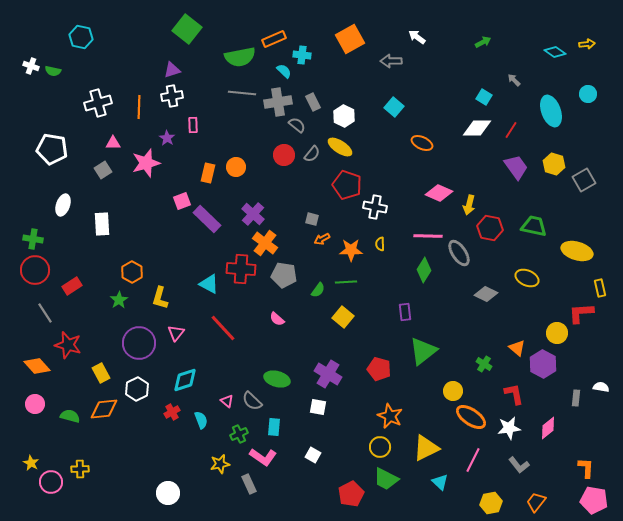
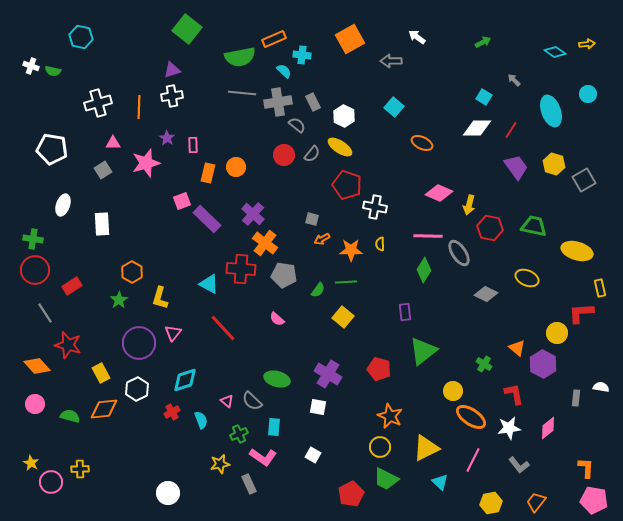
pink rectangle at (193, 125): moved 20 px down
pink triangle at (176, 333): moved 3 px left
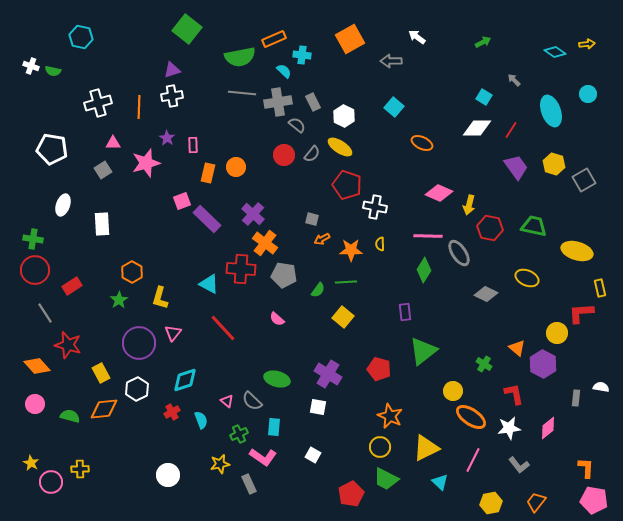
white circle at (168, 493): moved 18 px up
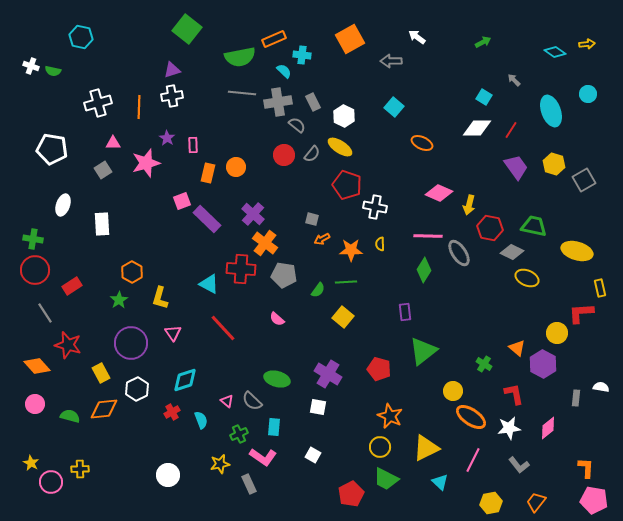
gray diamond at (486, 294): moved 26 px right, 42 px up
pink triangle at (173, 333): rotated 12 degrees counterclockwise
purple circle at (139, 343): moved 8 px left
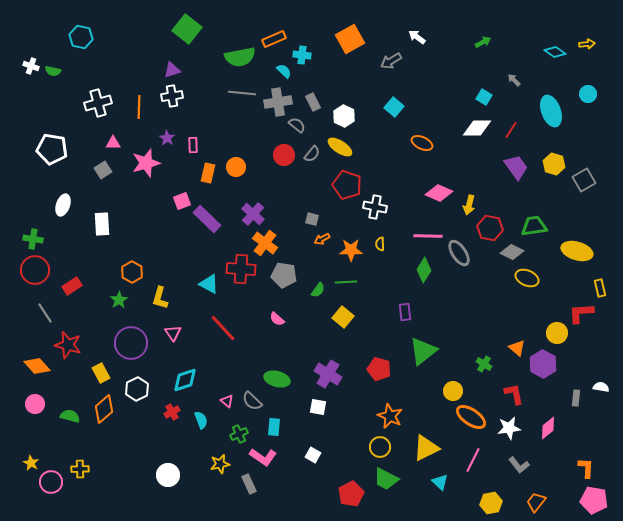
gray arrow at (391, 61): rotated 30 degrees counterclockwise
green trapezoid at (534, 226): rotated 20 degrees counterclockwise
orange diamond at (104, 409): rotated 36 degrees counterclockwise
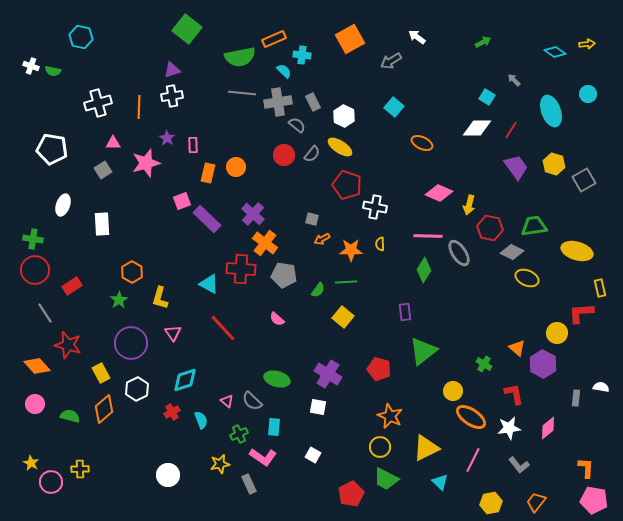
cyan square at (484, 97): moved 3 px right
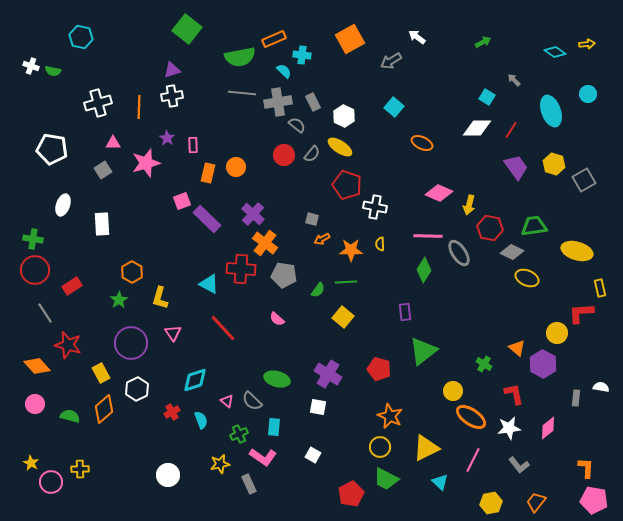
cyan diamond at (185, 380): moved 10 px right
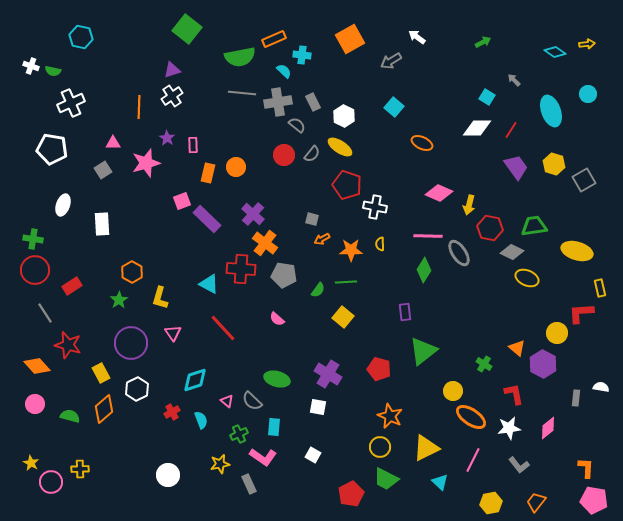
white cross at (172, 96): rotated 25 degrees counterclockwise
white cross at (98, 103): moved 27 px left; rotated 8 degrees counterclockwise
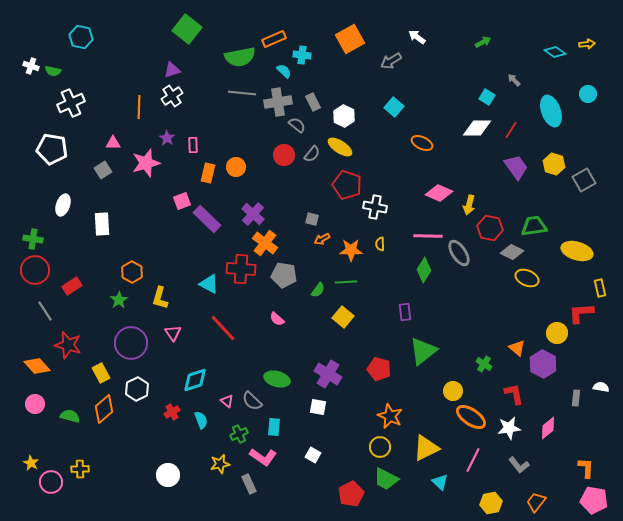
gray line at (45, 313): moved 2 px up
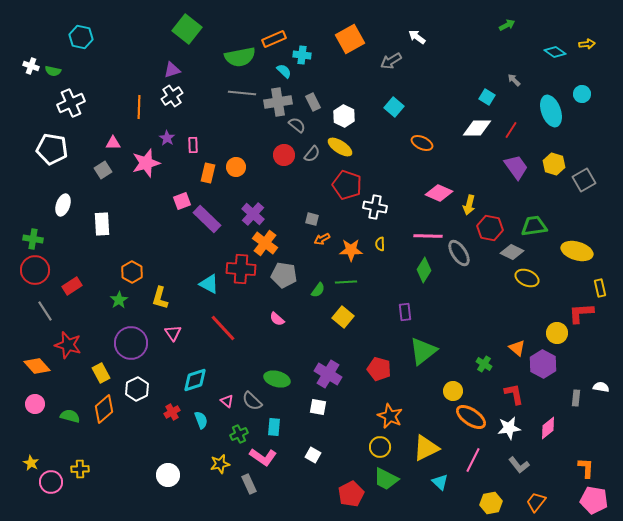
green arrow at (483, 42): moved 24 px right, 17 px up
cyan circle at (588, 94): moved 6 px left
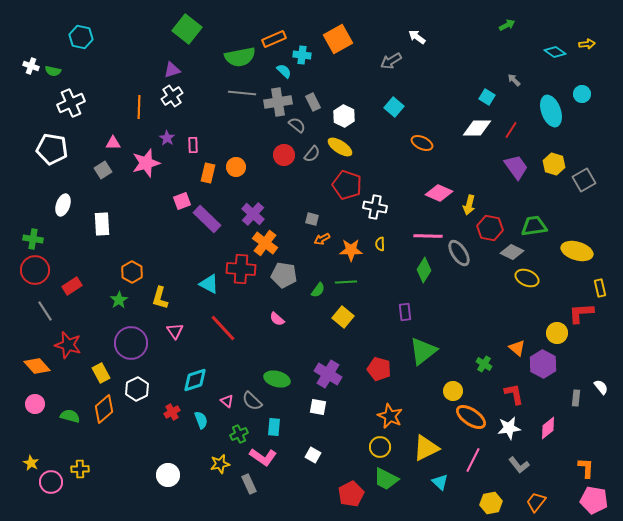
orange square at (350, 39): moved 12 px left
pink triangle at (173, 333): moved 2 px right, 2 px up
white semicircle at (601, 387): rotated 42 degrees clockwise
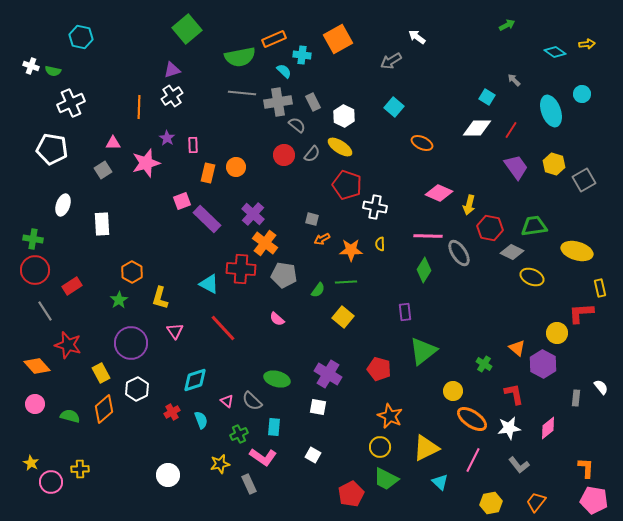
green square at (187, 29): rotated 12 degrees clockwise
yellow ellipse at (527, 278): moved 5 px right, 1 px up
orange ellipse at (471, 417): moved 1 px right, 2 px down
